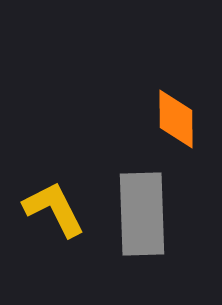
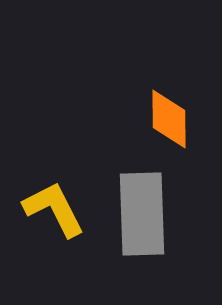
orange diamond: moved 7 px left
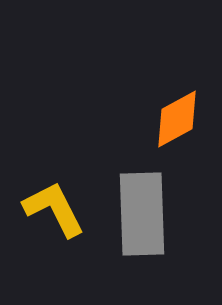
orange diamond: moved 8 px right; rotated 62 degrees clockwise
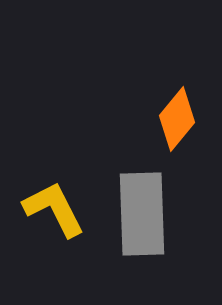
orange diamond: rotated 22 degrees counterclockwise
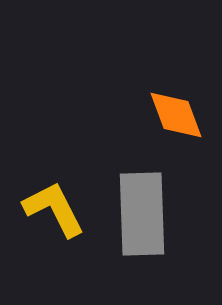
orange diamond: moved 1 px left, 4 px up; rotated 60 degrees counterclockwise
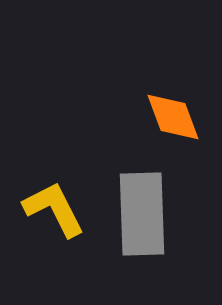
orange diamond: moved 3 px left, 2 px down
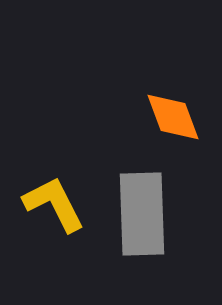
yellow L-shape: moved 5 px up
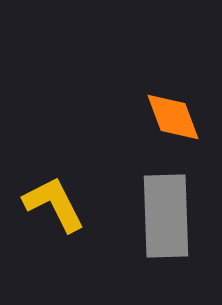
gray rectangle: moved 24 px right, 2 px down
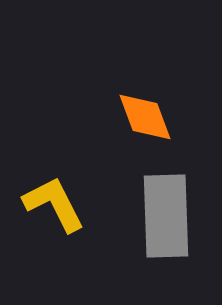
orange diamond: moved 28 px left
